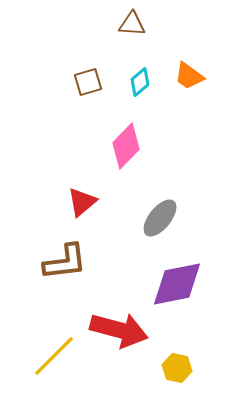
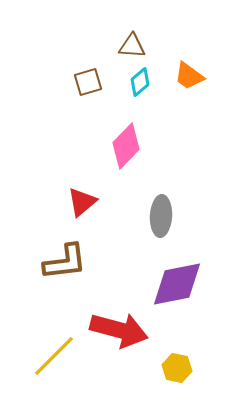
brown triangle: moved 22 px down
gray ellipse: moved 1 px right, 2 px up; rotated 36 degrees counterclockwise
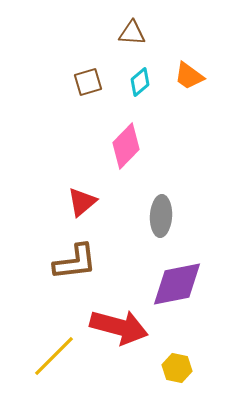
brown triangle: moved 13 px up
brown L-shape: moved 10 px right
red arrow: moved 3 px up
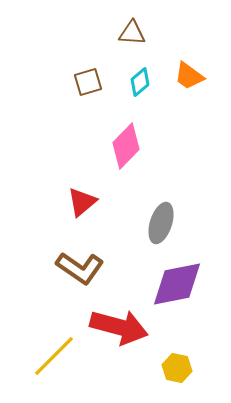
gray ellipse: moved 7 px down; rotated 15 degrees clockwise
brown L-shape: moved 5 px right, 6 px down; rotated 42 degrees clockwise
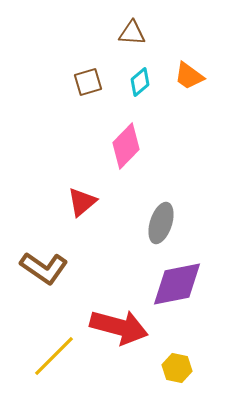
brown L-shape: moved 36 px left
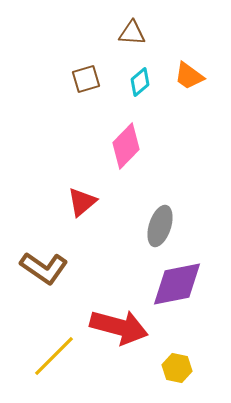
brown square: moved 2 px left, 3 px up
gray ellipse: moved 1 px left, 3 px down
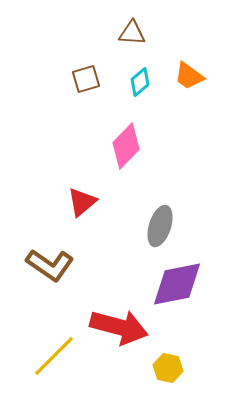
brown L-shape: moved 6 px right, 3 px up
yellow hexagon: moved 9 px left
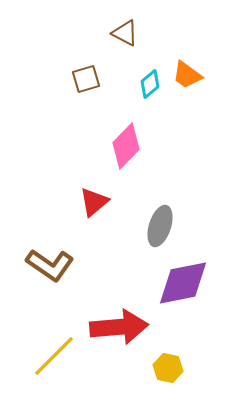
brown triangle: moved 7 px left; rotated 24 degrees clockwise
orange trapezoid: moved 2 px left, 1 px up
cyan diamond: moved 10 px right, 2 px down
red triangle: moved 12 px right
purple diamond: moved 6 px right, 1 px up
red arrow: rotated 20 degrees counterclockwise
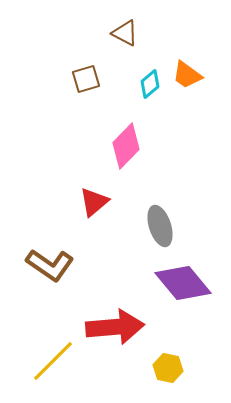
gray ellipse: rotated 36 degrees counterclockwise
purple diamond: rotated 62 degrees clockwise
red arrow: moved 4 px left
yellow line: moved 1 px left, 5 px down
